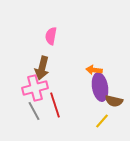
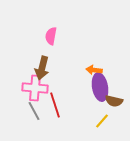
pink cross: rotated 20 degrees clockwise
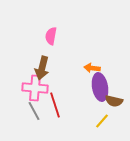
orange arrow: moved 2 px left, 2 px up
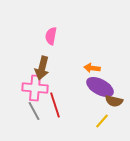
purple ellipse: rotated 52 degrees counterclockwise
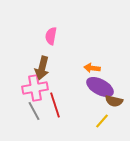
pink cross: rotated 15 degrees counterclockwise
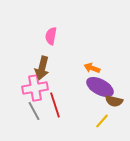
orange arrow: rotated 14 degrees clockwise
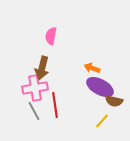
red line: rotated 10 degrees clockwise
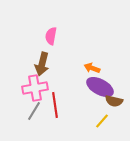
brown arrow: moved 4 px up
gray line: rotated 60 degrees clockwise
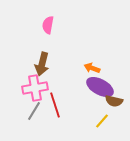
pink semicircle: moved 3 px left, 11 px up
red line: rotated 10 degrees counterclockwise
